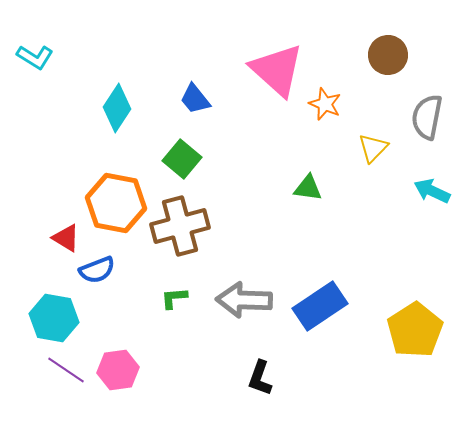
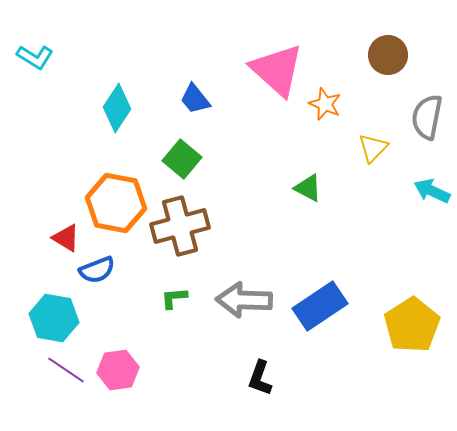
green triangle: rotated 20 degrees clockwise
yellow pentagon: moved 3 px left, 5 px up
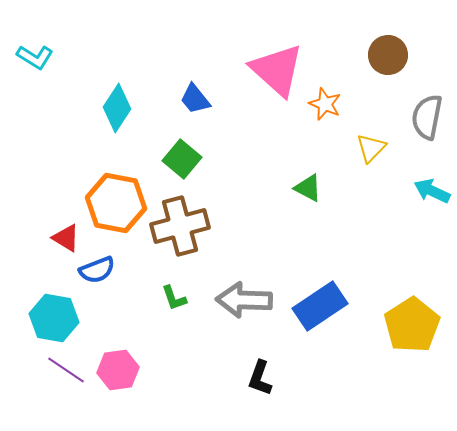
yellow triangle: moved 2 px left
green L-shape: rotated 104 degrees counterclockwise
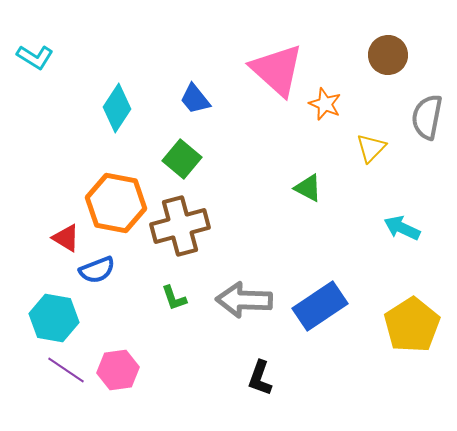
cyan arrow: moved 30 px left, 37 px down
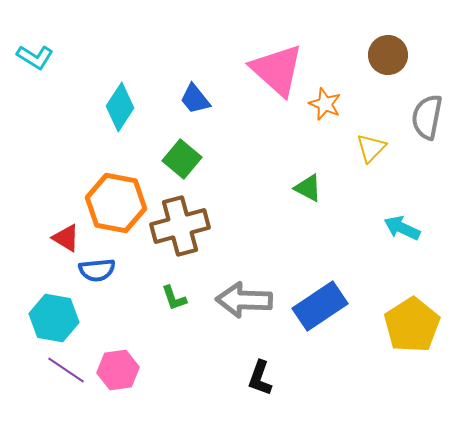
cyan diamond: moved 3 px right, 1 px up
blue semicircle: rotated 15 degrees clockwise
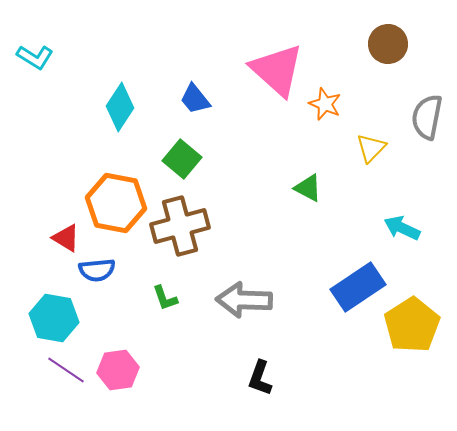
brown circle: moved 11 px up
green L-shape: moved 9 px left
blue rectangle: moved 38 px right, 19 px up
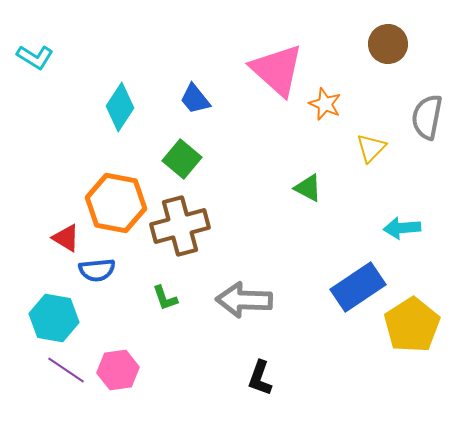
cyan arrow: rotated 30 degrees counterclockwise
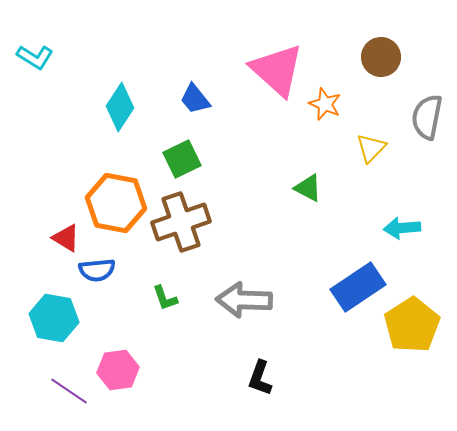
brown circle: moved 7 px left, 13 px down
green square: rotated 24 degrees clockwise
brown cross: moved 1 px right, 4 px up; rotated 4 degrees counterclockwise
purple line: moved 3 px right, 21 px down
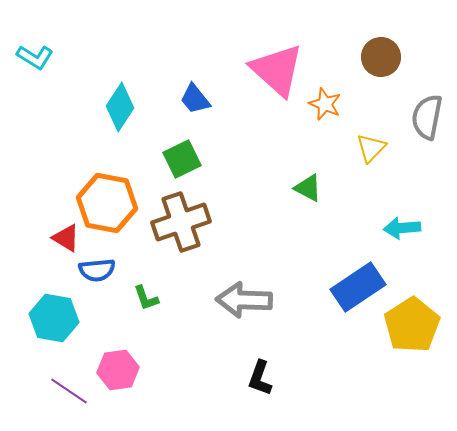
orange hexagon: moved 9 px left
green L-shape: moved 19 px left
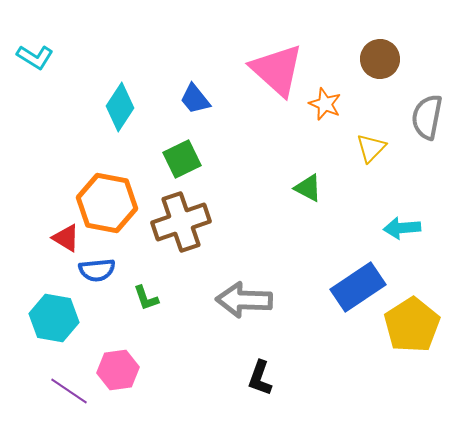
brown circle: moved 1 px left, 2 px down
